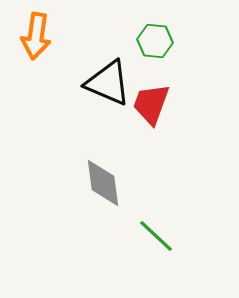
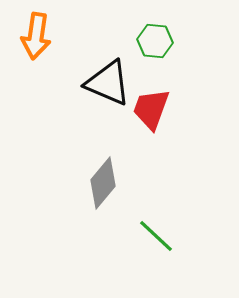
red trapezoid: moved 5 px down
gray diamond: rotated 48 degrees clockwise
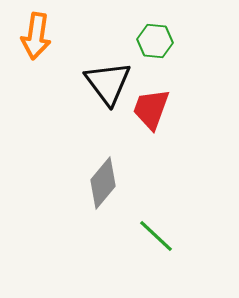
black triangle: rotated 30 degrees clockwise
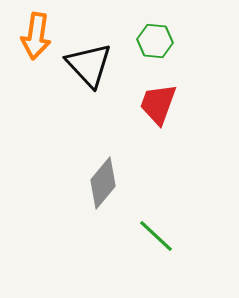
black triangle: moved 19 px left, 18 px up; rotated 6 degrees counterclockwise
red trapezoid: moved 7 px right, 5 px up
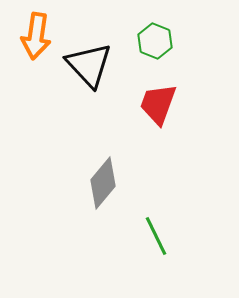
green hexagon: rotated 16 degrees clockwise
green line: rotated 21 degrees clockwise
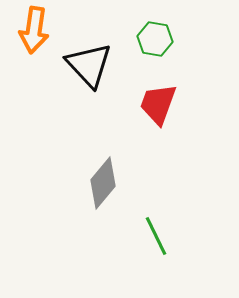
orange arrow: moved 2 px left, 6 px up
green hexagon: moved 2 px up; rotated 12 degrees counterclockwise
